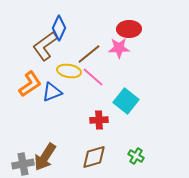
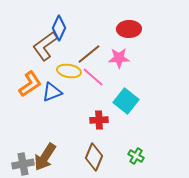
pink star: moved 10 px down
brown diamond: rotated 52 degrees counterclockwise
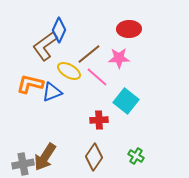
blue diamond: moved 2 px down
yellow ellipse: rotated 20 degrees clockwise
pink line: moved 4 px right
orange L-shape: rotated 132 degrees counterclockwise
brown diamond: rotated 12 degrees clockwise
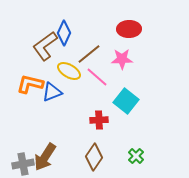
blue diamond: moved 5 px right, 3 px down
pink star: moved 3 px right, 1 px down
green cross: rotated 14 degrees clockwise
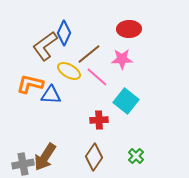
blue triangle: moved 1 px left, 3 px down; rotated 25 degrees clockwise
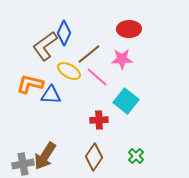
brown arrow: moved 1 px up
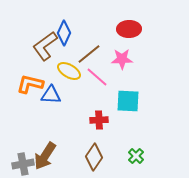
cyan square: moved 2 px right; rotated 35 degrees counterclockwise
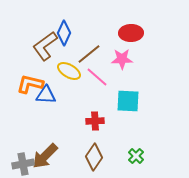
red ellipse: moved 2 px right, 4 px down
blue triangle: moved 5 px left
red cross: moved 4 px left, 1 px down
brown arrow: rotated 12 degrees clockwise
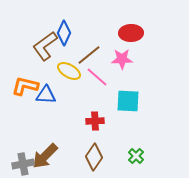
brown line: moved 1 px down
orange L-shape: moved 5 px left, 2 px down
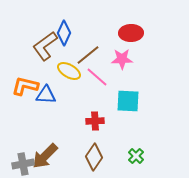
brown line: moved 1 px left
